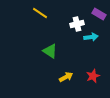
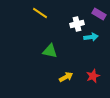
green triangle: rotated 21 degrees counterclockwise
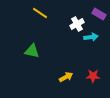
white cross: rotated 16 degrees counterclockwise
green triangle: moved 18 px left
red star: rotated 24 degrees clockwise
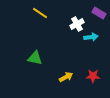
purple rectangle: moved 1 px up
green triangle: moved 3 px right, 7 px down
